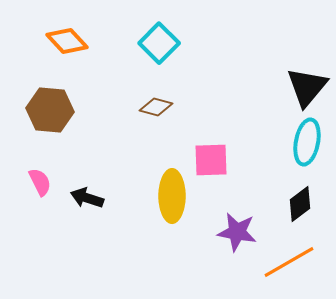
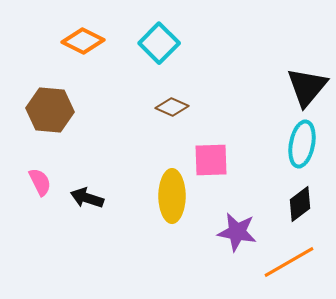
orange diamond: moved 16 px right; rotated 21 degrees counterclockwise
brown diamond: moved 16 px right; rotated 8 degrees clockwise
cyan ellipse: moved 5 px left, 2 px down
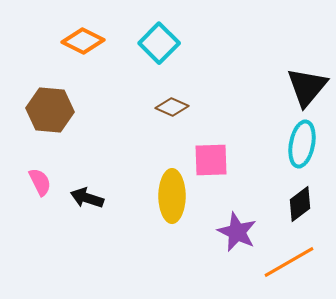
purple star: rotated 15 degrees clockwise
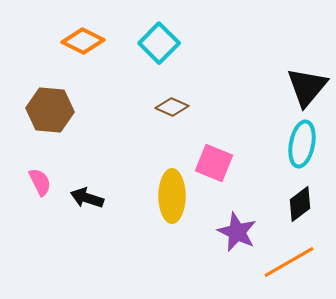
pink square: moved 3 px right, 3 px down; rotated 24 degrees clockwise
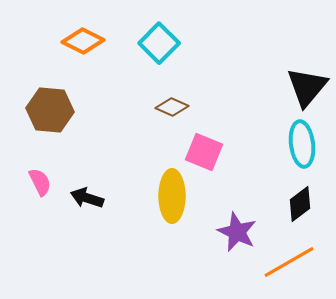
cyan ellipse: rotated 18 degrees counterclockwise
pink square: moved 10 px left, 11 px up
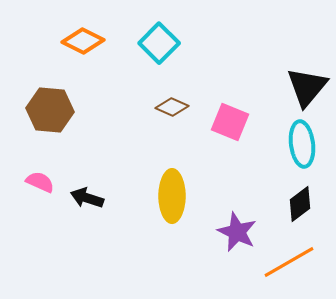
pink square: moved 26 px right, 30 px up
pink semicircle: rotated 40 degrees counterclockwise
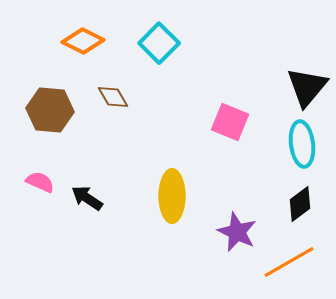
brown diamond: moved 59 px left, 10 px up; rotated 36 degrees clockwise
black arrow: rotated 16 degrees clockwise
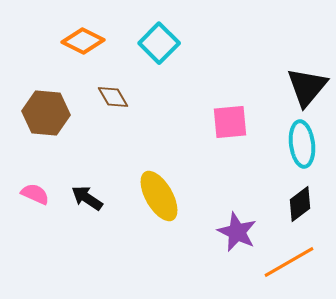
brown hexagon: moved 4 px left, 3 px down
pink square: rotated 27 degrees counterclockwise
pink semicircle: moved 5 px left, 12 px down
yellow ellipse: moved 13 px left; rotated 30 degrees counterclockwise
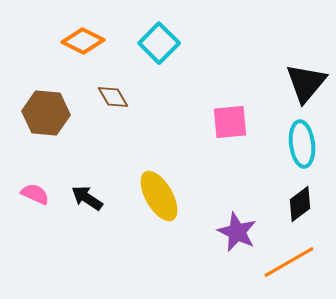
black triangle: moved 1 px left, 4 px up
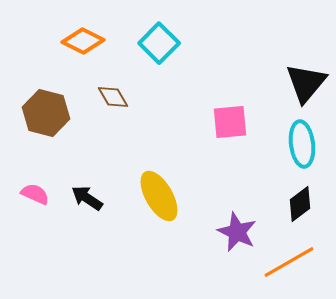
brown hexagon: rotated 9 degrees clockwise
